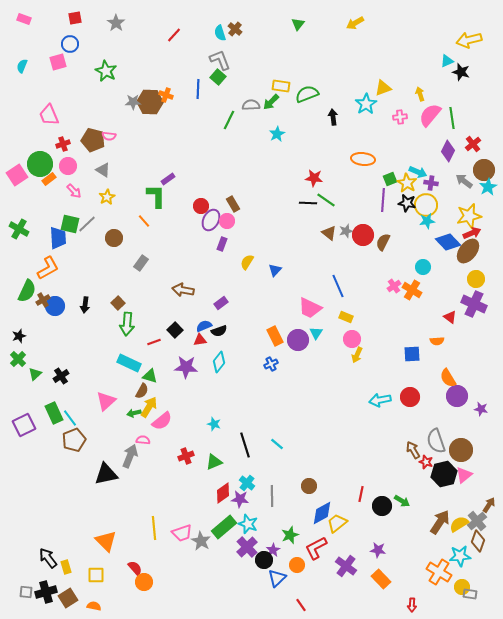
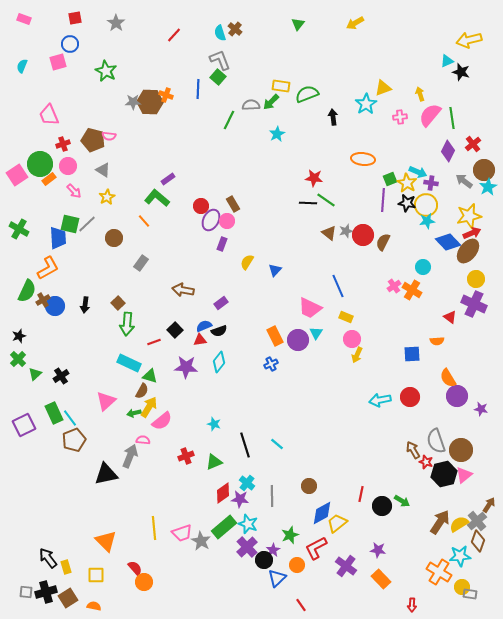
green L-shape at (156, 196): moved 1 px right, 2 px down; rotated 50 degrees counterclockwise
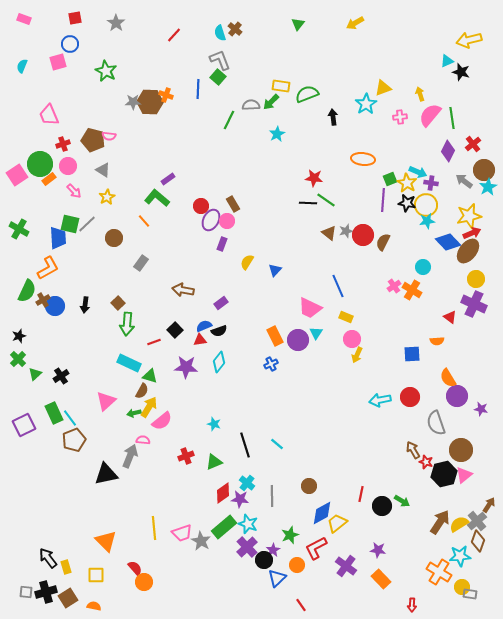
gray semicircle at (436, 441): moved 18 px up
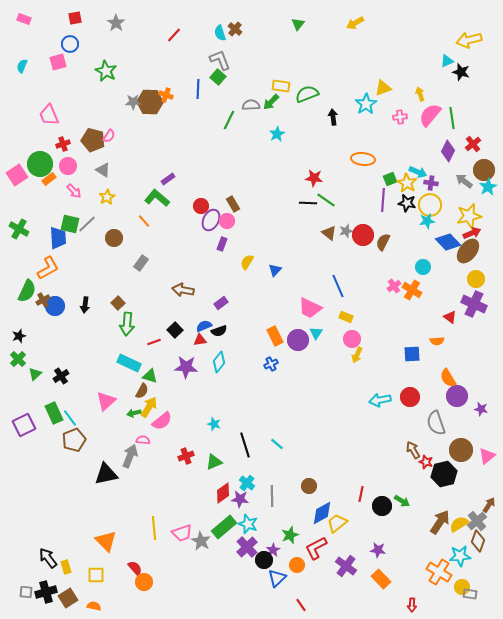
pink semicircle at (109, 136): rotated 64 degrees counterclockwise
yellow circle at (426, 205): moved 4 px right
pink triangle at (464, 475): moved 23 px right, 19 px up
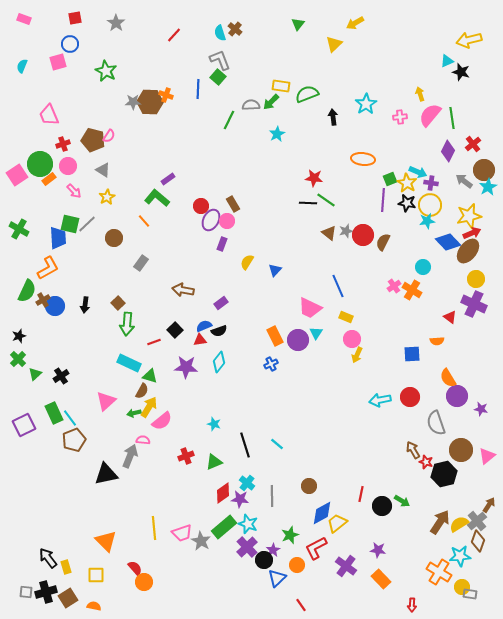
yellow triangle at (383, 88): moved 49 px left, 44 px up; rotated 24 degrees counterclockwise
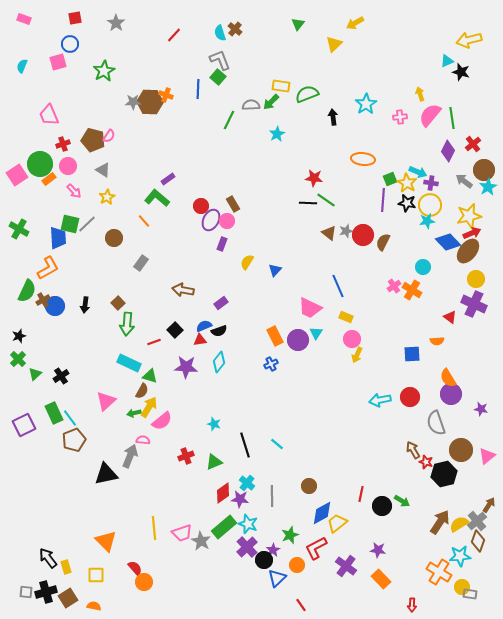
green star at (106, 71): moved 2 px left; rotated 15 degrees clockwise
purple circle at (457, 396): moved 6 px left, 2 px up
